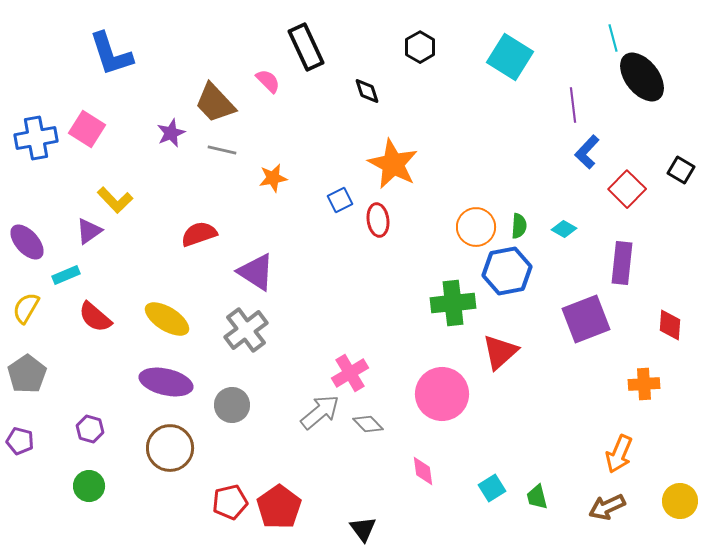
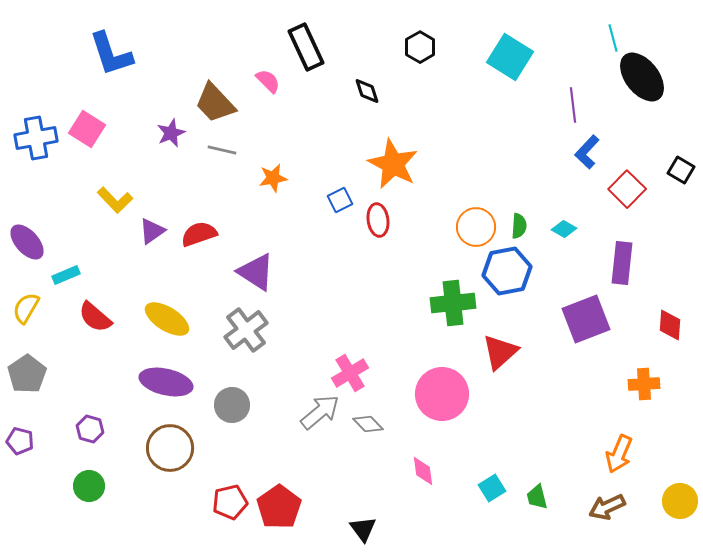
purple triangle at (89, 231): moved 63 px right
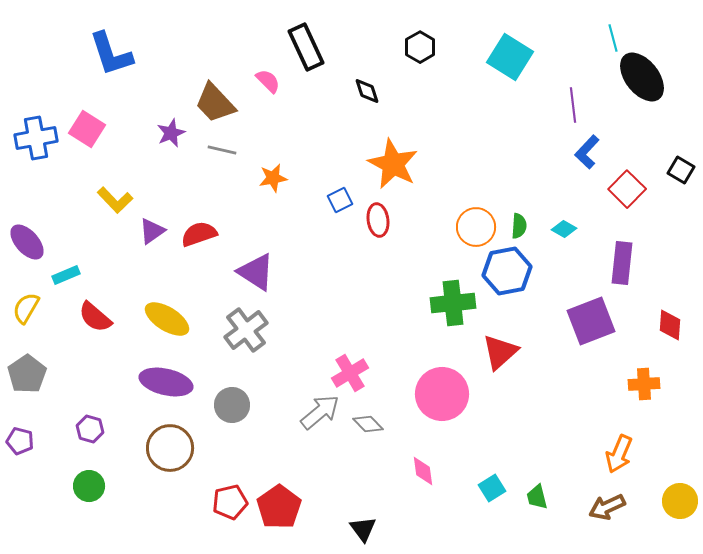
purple square at (586, 319): moved 5 px right, 2 px down
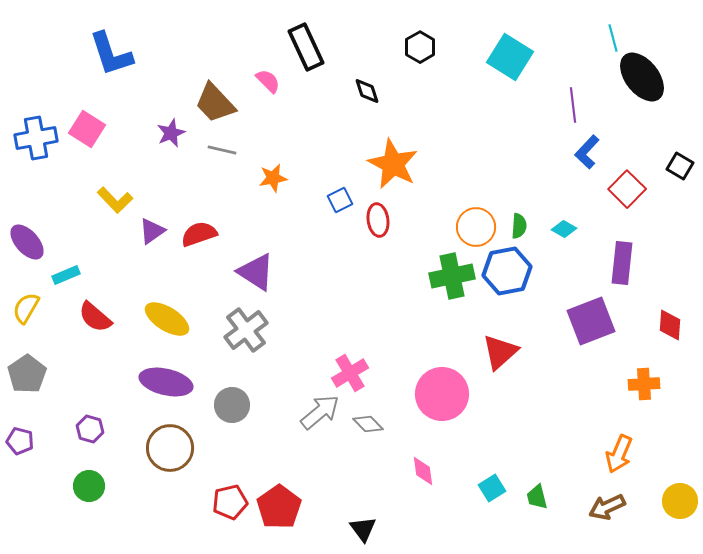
black square at (681, 170): moved 1 px left, 4 px up
green cross at (453, 303): moved 1 px left, 27 px up; rotated 6 degrees counterclockwise
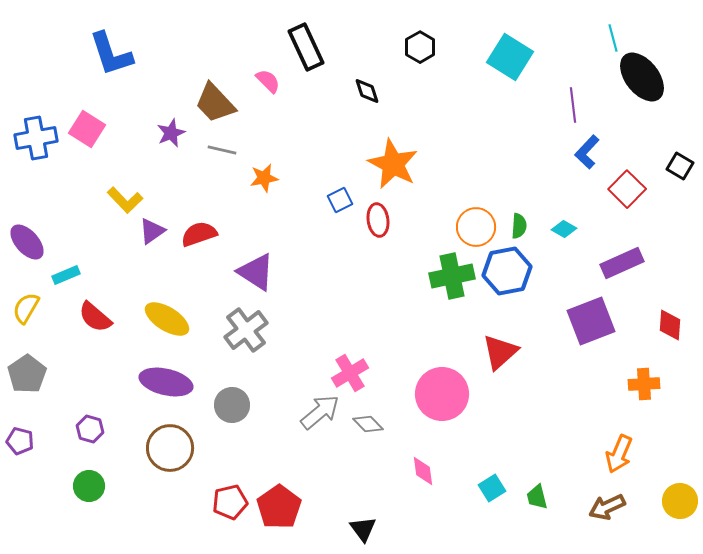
orange star at (273, 178): moved 9 px left
yellow L-shape at (115, 200): moved 10 px right
purple rectangle at (622, 263): rotated 60 degrees clockwise
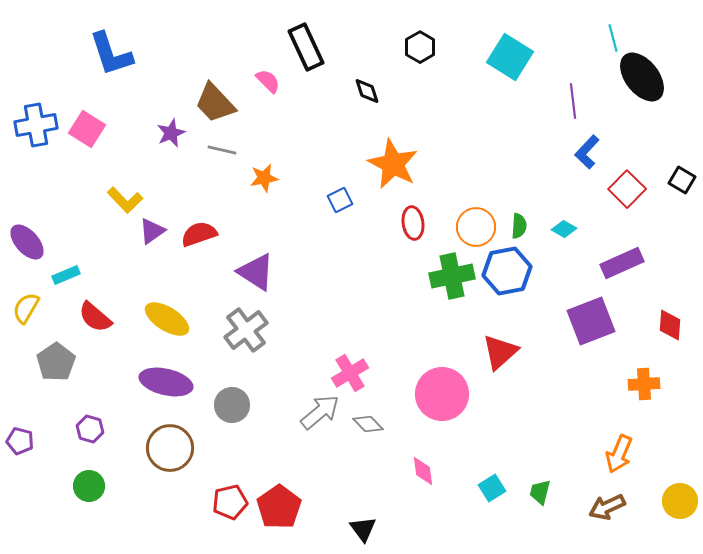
purple line at (573, 105): moved 4 px up
blue cross at (36, 138): moved 13 px up
black square at (680, 166): moved 2 px right, 14 px down
red ellipse at (378, 220): moved 35 px right, 3 px down
gray pentagon at (27, 374): moved 29 px right, 12 px up
green trapezoid at (537, 497): moved 3 px right, 5 px up; rotated 28 degrees clockwise
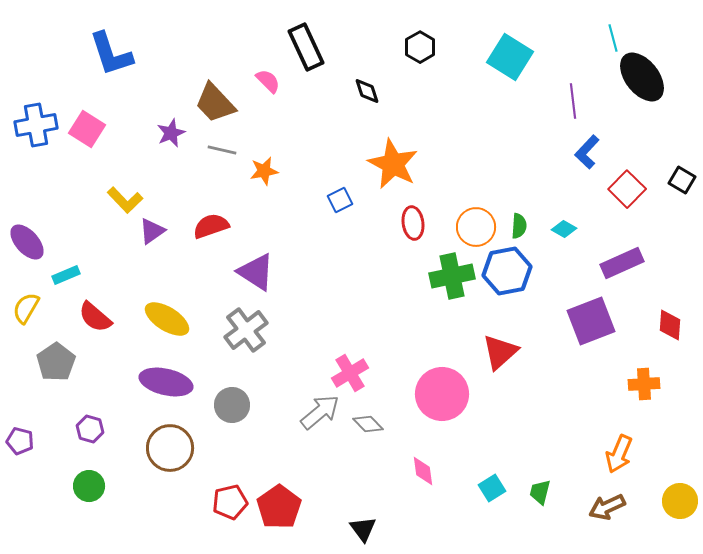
orange star at (264, 178): moved 7 px up
red semicircle at (199, 234): moved 12 px right, 8 px up
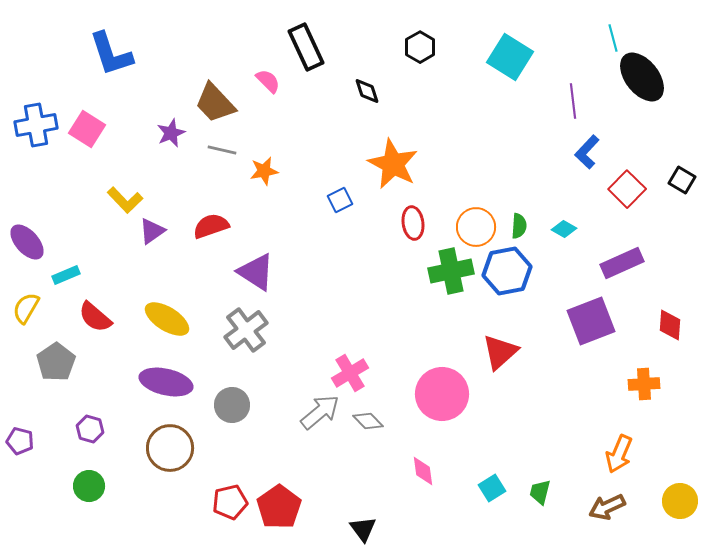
green cross at (452, 276): moved 1 px left, 5 px up
gray diamond at (368, 424): moved 3 px up
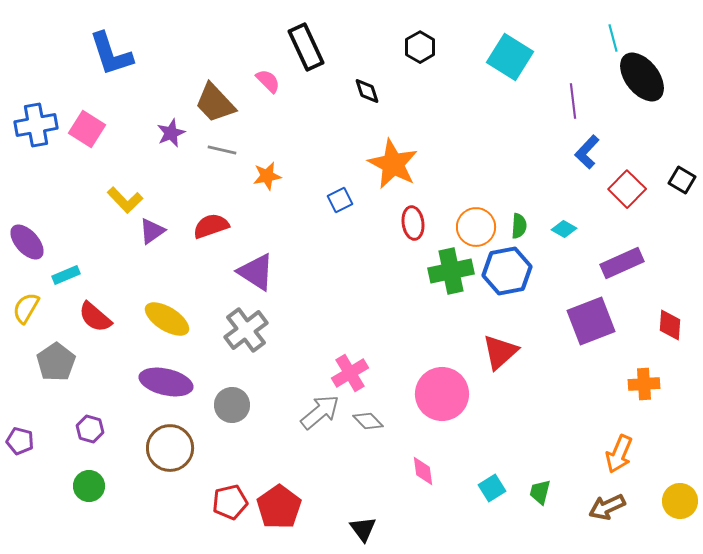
orange star at (264, 171): moved 3 px right, 5 px down
